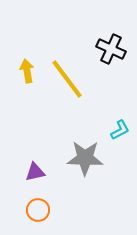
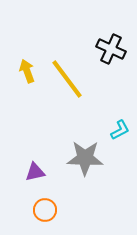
yellow arrow: rotated 10 degrees counterclockwise
orange circle: moved 7 px right
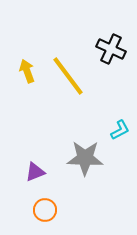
yellow line: moved 1 px right, 3 px up
purple triangle: rotated 10 degrees counterclockwise
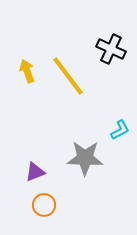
orange circle: moved 1 px left, 5 px up
